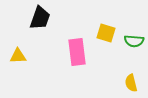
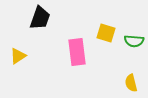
yellow triangle: rotated 30 degrees counterclockwise
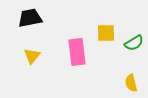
black trapezoid: moved 10 px left; rotated 120 degrees counterclockwise
yellow square: rotated 18 degrees counterclockwise
green semicircle: moved 2 px down; rotated 36 degrees counterclockwise
yellow triangle: moved 14 px right; rotated 18 degrees counterclockwise
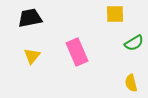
yellow square: moved 9 px right, 19 px up
pink rectangle: rotated 16 degrees counterclockwise
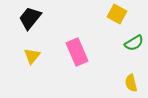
yellow square: moved 2 px right; rotated 30 degrees clockwise
black trapezoid: rotated 40 degrees counterclockwise
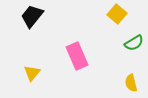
yellow square: rotated 12 degrees clockwise
black trapezoid: moved 2 px right, 2 px up
pink rectangle: moved 4 px down
yellow triangle: moved 17 px down
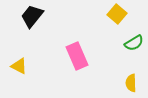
yellow triangle: moved 13 px left, 7 px up; rotated 42 degrees counterclockwise
yellow semicircle: rotated 12 degrees clockwise
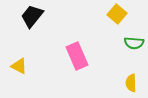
green semicircle: rotated 36 degrees clockwise
